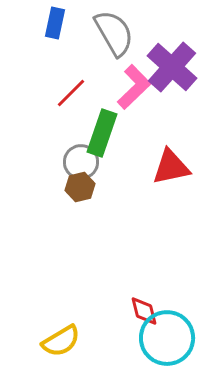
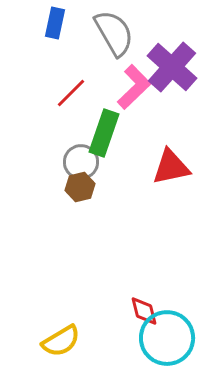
green rectangle: moved 2 px right
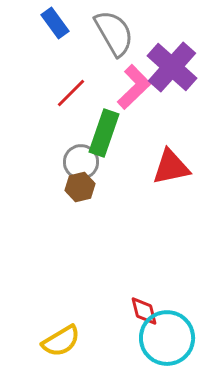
blue rectangle: rotated 48 degrees counterclockwise
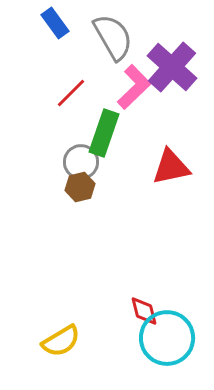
gray semicircle: moved 1 px left, 4 px down
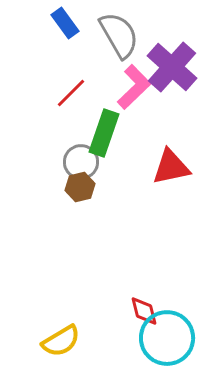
blue rectangle: moved 10 px right
gray semicircle: moved 6 px right, 2 px up
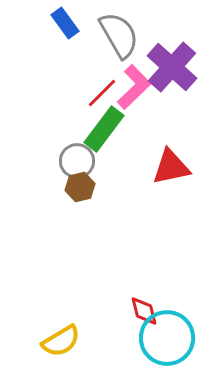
red line: moved 31 px right
green rectangle: moved 4 px up; rotated 18 degrees clockwise
gray circle: moved 4 px left, 1 px up
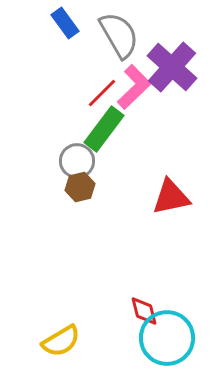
red triangle: moved 30 px down
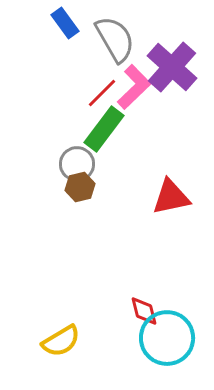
gray semicircle: moved 4 px left, 4 px down
gray circle: moved 3 px down
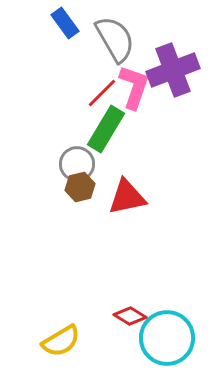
purple cross: moved 1 px right, 3 px down; rotated 27 degrees clockwise
pink L-shape: rotated 27 degrees counterclockwise
green rectangle: moved 2 px right; rotated 6 degrees counterclockwise
red triangle: moved 44 px left
red diamond: moved 14 px left, 5 px down; rotated 44 degrees counterclockwise
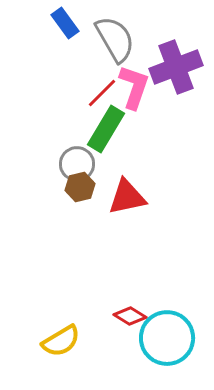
purple cross: moved 3 px right, 3 px up
